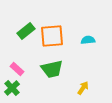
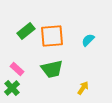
cyan semicircle: rotated 40 degrees counterclockwise
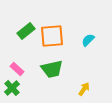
yellow arrow: moved 1 px right, 1 px down
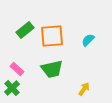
green rectangle: moved 1 px left, 1 px up
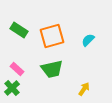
green rectangle: moved 6 px left; rotated 72 degrees clockwise
orange square: rotated 10 degrees counterclockwise
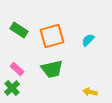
yellow arrow: moved 6 px right, 3 px down; rotated 112 degrees counterclockwise
